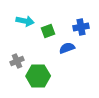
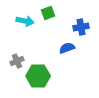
green square: moved 18 px up
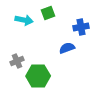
cyan arrow: moved 1 px left, 1 px up
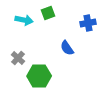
blue cross: moved 7 px right, 4 px up
blue semicircle: rotated 105 degrees counterclockwise
gray cross: moved 1 px right, 3 px up; rotated 24 degrees counterclockwise
green hexagon: moved 1 px right
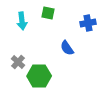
green square: rotated 32 degrees clockwise
cyan arrow: moved 2 px left, 1 px down; rotated 72 degrees clockwise
gray cross: moved 4 px down
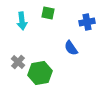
blue cross: moved 1 px left, 1 px up
blue semicircle: moved 4 px right
green hexagon: moved 1 px right, 3 px up; rotated 10 degrees counterclockwise
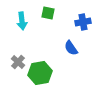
blue cross: moved 4 px left
